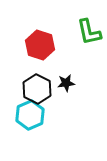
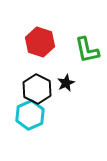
green L-shape: moved 2 px left, 18 px down
red hexagon: moved 3 px up
black star: rotated 18 degrees counterclockwise
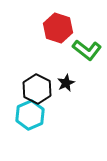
red hexagon: moved 18 px right, 14 px up
green L-shape: rotated 40 degrees counterclockwise
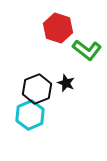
black star: rotated 24 degrees counterclockwise
black hexagon: rotated 12 degrees clockwise
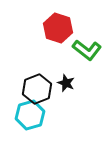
cyan hexagon: rotated 8 degrees clockwise
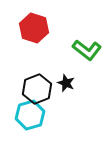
red hexagon: moved 24 px left
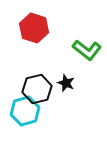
black hexagon: rotated 8 degrees clockwise
cyan hexagon: moved 5 px left, 4 px up
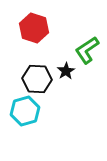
green L-shape: rotated 108 degrees clockwise
black star: moved 12 px up; rotated 18 degrees clockwise
black hexagon: moved 10 px up; rotated 16 degrees clockwise
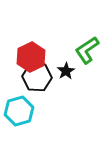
red hexagon: moved 3 px left, 29 px down; rotated 16 degrees clockwise
black hexagon: moved 2 px up
cyan hexagon: moved 6 px left
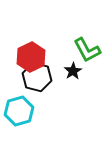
green L-shape: rotated 84 degrees counterclockwise
black star: moved 7 px right
black hexagon: rotated 12 degrees clockwise
